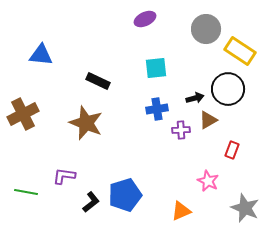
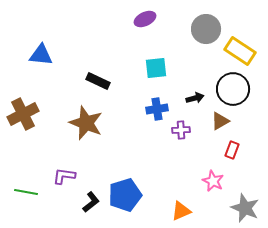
black circle: moved 5 px right
brown triangle: moved 12 px right, 1 px down
pink star: moved 5 px right
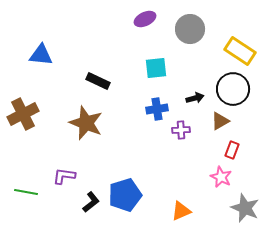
gray circle: moved 16 px left
pink star: moved 8 px right, 4 px up
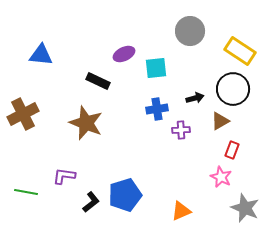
purple ellipse: moved 21 px left, 35 px down
gray circle: moved 2 px down
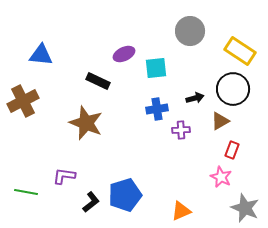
brown cross: moved 13 px up
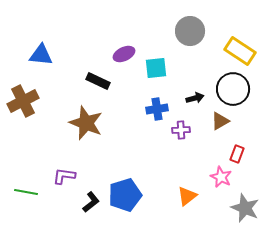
red rectangle: moved 5 px right, 4 px down
orange triangle: moved 6 px right, 15 px up; rotated 15 degrees counterclockwise
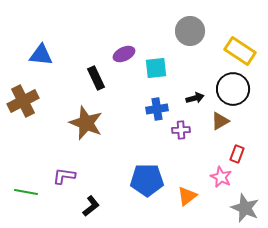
black rectangle: moved 2 px left, 3 px up; rotated 40 degrees clockwise
blue pentagon: moved 22 px right, 15 px up; rotated 16 degrees clockwise
black L-shape: moved 4 px down
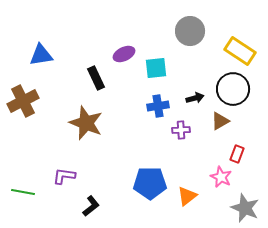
blue triangle: rotated 15 degrees counterclockwise
blue cross: moved 1 px right, 3 px up
blue pentagon: moved 3 px right, 3 px down
green line: moved 3 px left
